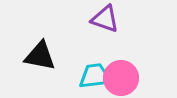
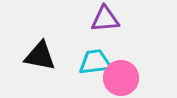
purple triangle: rotated 24 degrees counterclockwise
cyan trapezoid: moved 14 px up
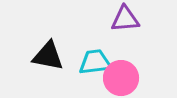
purple triangle: moved 20 px right
black triangle: moved 8 px right
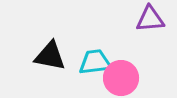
purple triangle: moved 25 px right
black triangle: moved 2 px right
